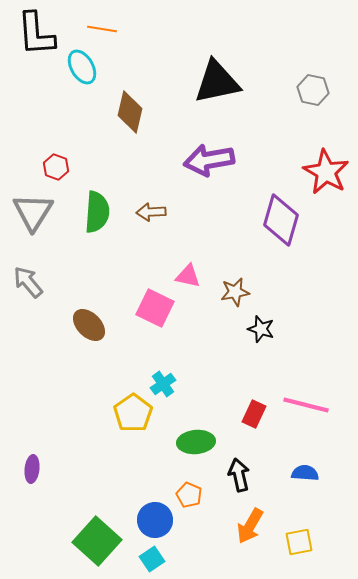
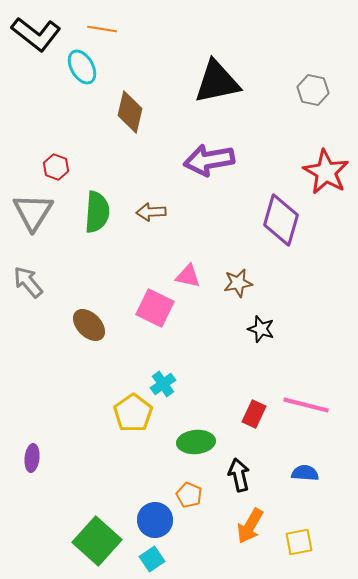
black L-shape: rotated 48 degrees counterclockwise
brown star: moved 3 px right, 9 px up
purple ellipse: moved 11 px up
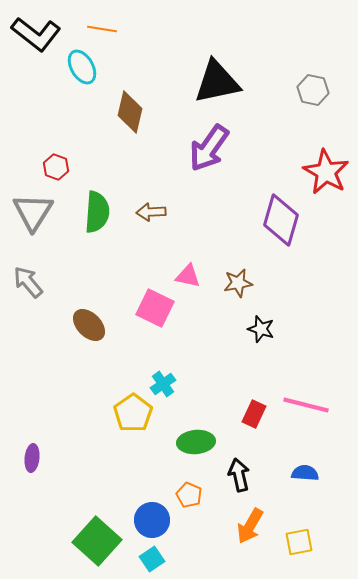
purple arrow: moved 12 px up; rotated 45 degrees counterclockwise
blue circle: moved 3 px left
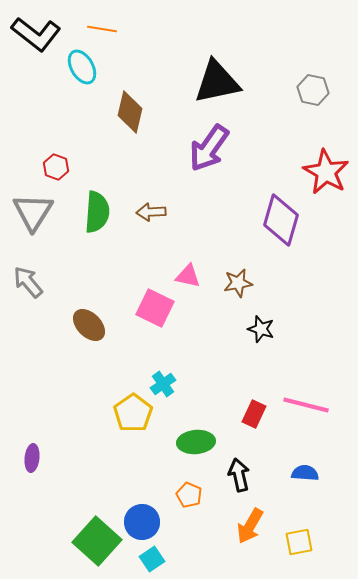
blue circle: moved 10 px left, 2 px down
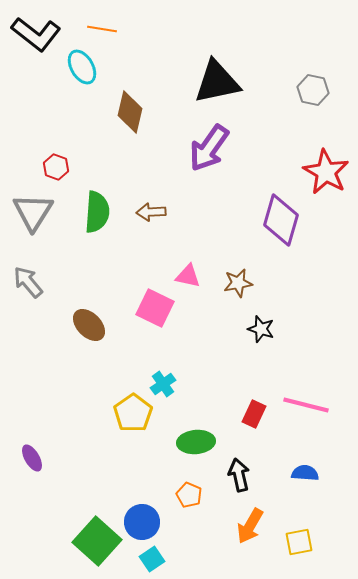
purple ellipse: rotated 36 degrees counterclockwise
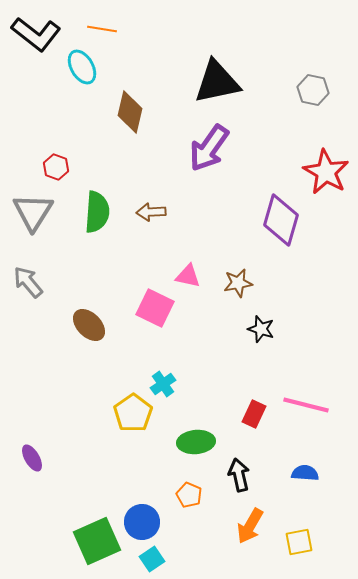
green square: rotated 24 degrees clockwise
